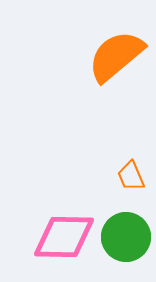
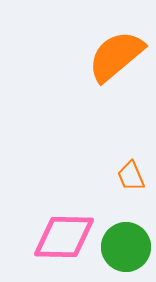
green circle: moved 10 px down
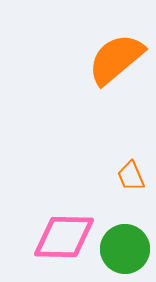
orange semicircle: moved 3 px down
green circle: moved 1 px left, 2 px down
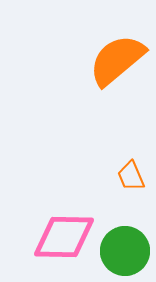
orange semicircle: moved 1 px right, 1 px down
green circle: moved 2 px down
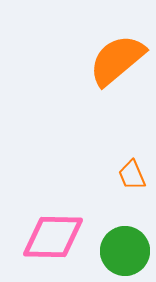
orange trapezoid: moved 1 px right, 1 px up
pink diamond: moved 11 px left
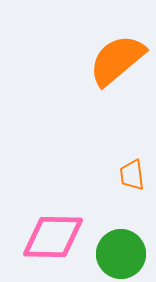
orange trapezoid: rotated 16 degrees clockwise
green circle: moved 4 px left, 3 px down
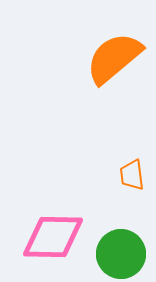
orange semicircle: moved 3 px left, 2 px up
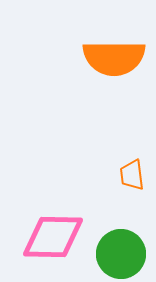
orange semicircle: rotated 140 degrees counterclockwise
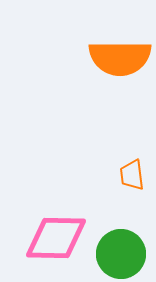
orange semicircle: moved 6 px right
pink diamond: moved 3 px right, 1 px down
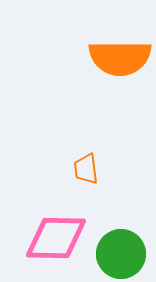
orange trapezoid: moved 46 px left, 6 px up
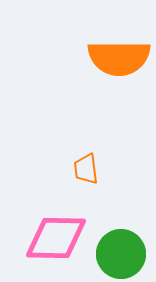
orange semicircle: moved 1 px left
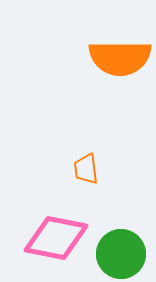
orange semicircle: moved 1 px right
pink diamond: rotated 10 degrees clockwise
